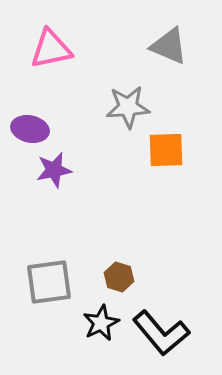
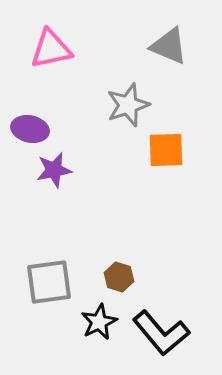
gray star: moved 2 px up; rotated 15 degrees counterclockwise
black star: moved 2 px left, 1 px up
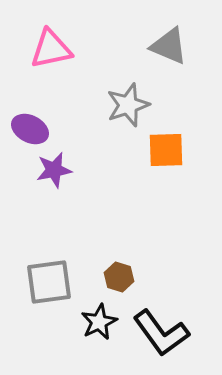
purple ellipse: rotated 15 degrees clockwise
black L-shape: rotated 4 degrees clockwise
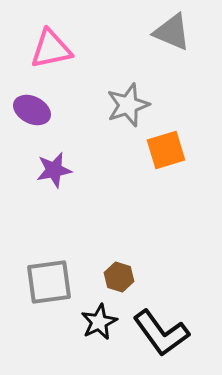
gray triangle: moved 3 px right, 14 px up
purple ellipse: moved 2 px right, 19 px up
orange square: rotated 15 degrees counterclockwise
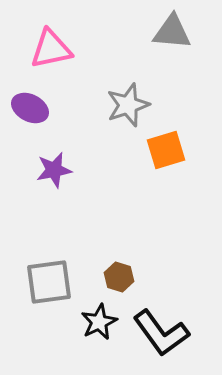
gray triangle: rotated 18 degrees counterclockwise
purple ellipse: moved 2 px left, 2 px up
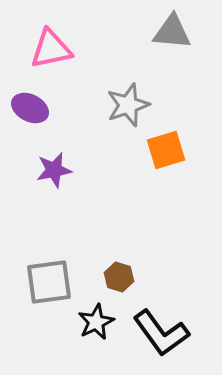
black star: moved 3 px left
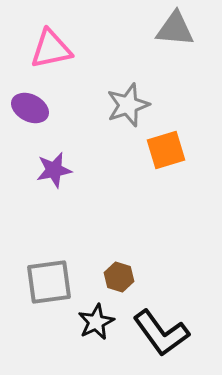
gray triangle: moved 3 px right, 3 px up
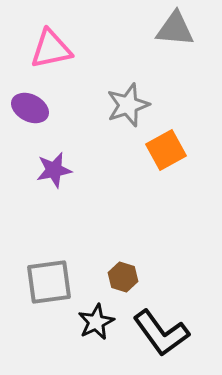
orange square: rotated 12 degrees counterclockwise
brown hexagon: moved 4 px right
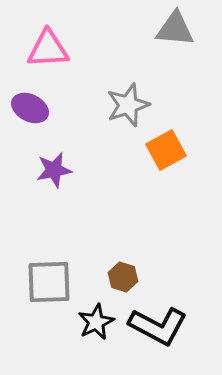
pink triangle: moved 3 px left; rotated 9 degrees clockwise
gray square: rotated 6 degrees clockwise
black L-shape: moved 3 px left, 7 px up; rotated 26 degrees counterclockwise
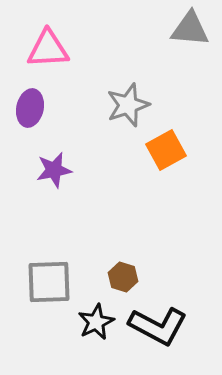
gray triangle: moved 15 px right
purple ellipse: rotated 75 degrees clockwise
